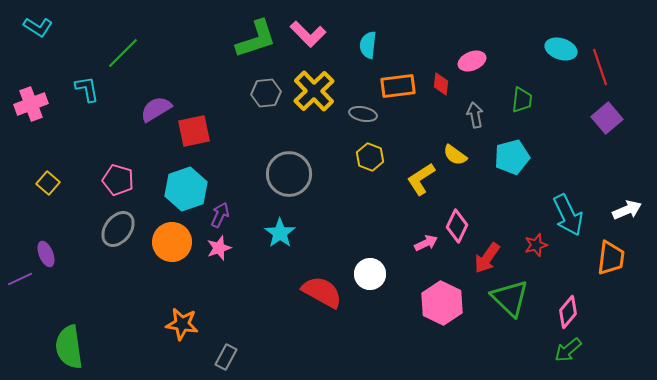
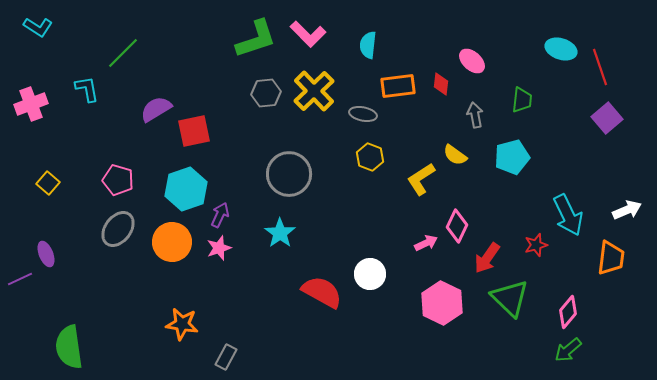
pink ellipse at (472, 61): rotated 64 degrees clockwise
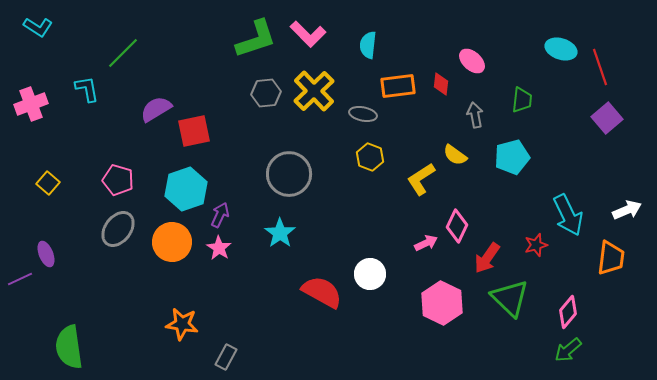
pink star at (219, 248): rotated 20 degrees counterclockwise
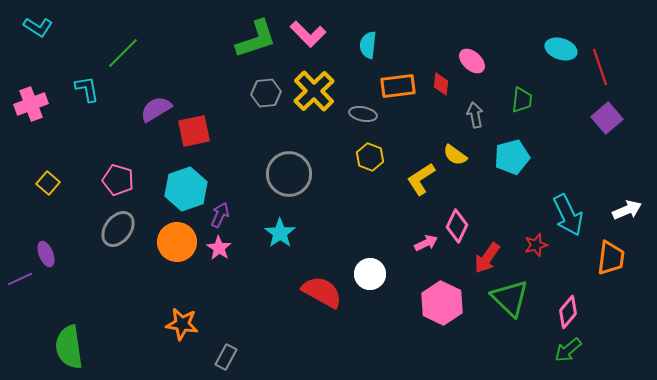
orange circle at (172, 242): moved 5 px right
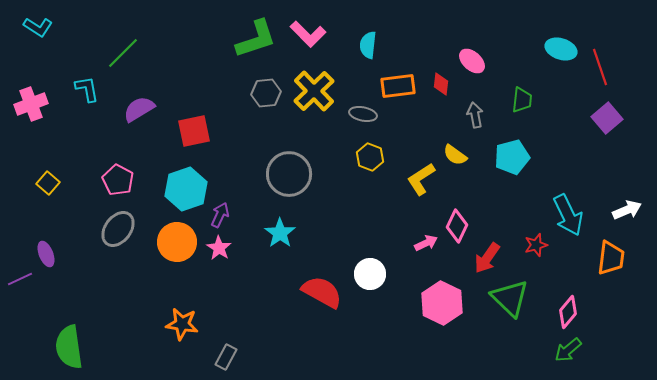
purple semicircle at (156, 109): moved 17 px left
pink pentagon at (118, 180): rotated 12 degrees clockwise
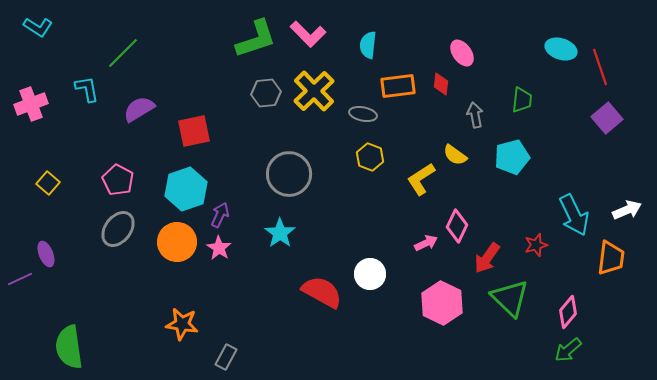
pink ellipse at (472, 61): moved 10 px left, 8 px up; rotated 12 degrees clockwise
cyan arrow at (568, 215): moved 6 px right
